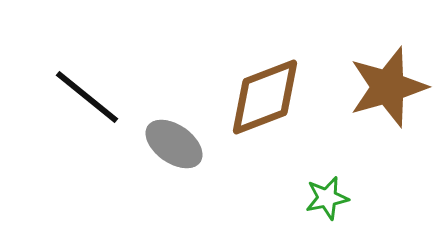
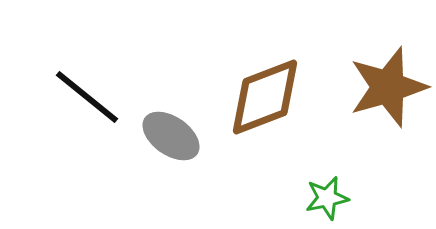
gray ellipse: moved 3 px left, 8 px up
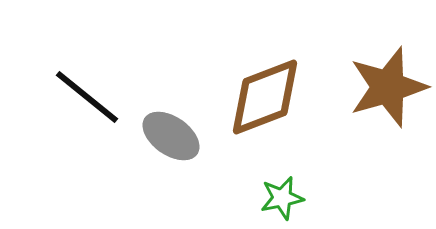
green star: moved 45 px left
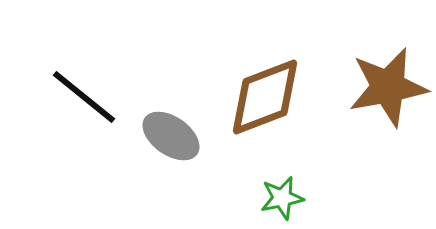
brown star: rotated 6 degrees clockwise
black line: moved 3 px left
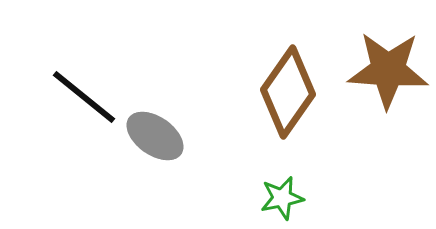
brown star: moved 17 px up; rotated 14 degrees clockwise
brown diamond: moved 23 px right, 5 px up; rotated 34 degrees counterclockwise
gray ellipse: moved 16 px left
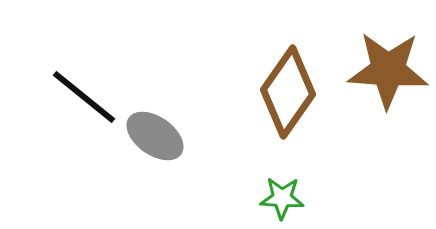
green star: rotated 15 degrees clockwise
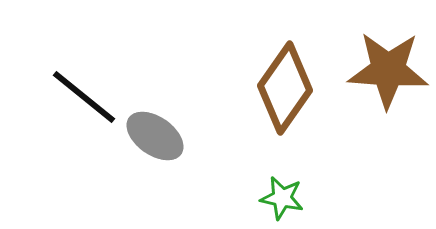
brown diamond: moved 3 px left, 4 px up
green star: rotated 9 degrees clockwise
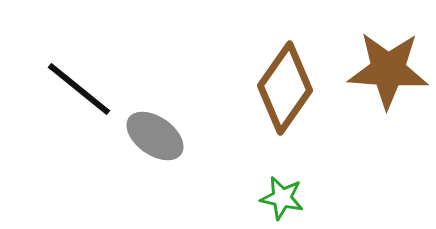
black line: moved 5 px left, 8 px up
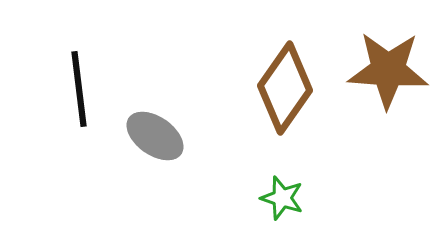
black line: rotated 44 degrees clockwise
green star: rotated 6 degrees clockwise
